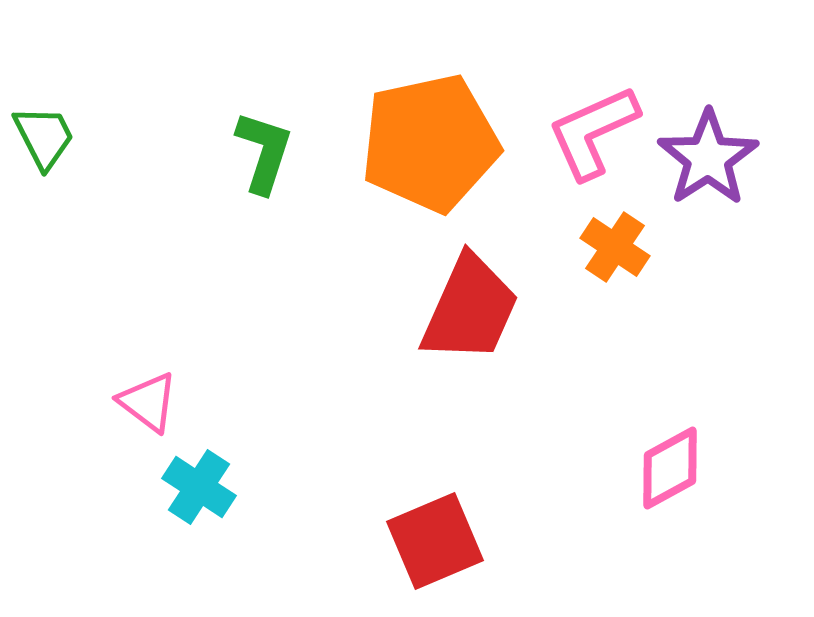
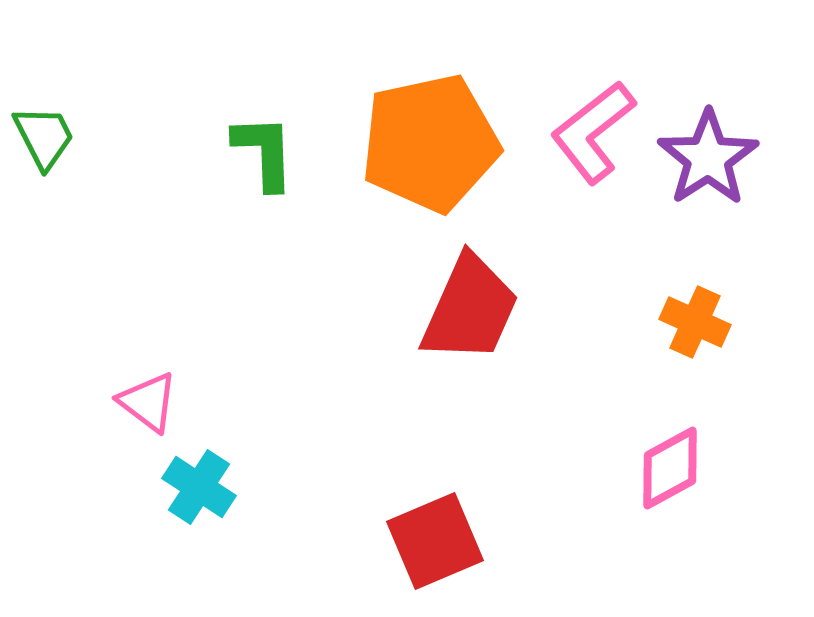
pink L-shape: rotated 14 degrees counterclockwise
green L-shape: rotated 20 degrees counterclockwise
orange cross: moved 80 px right, 75 px down; rotated 10 degrees counterclockwise
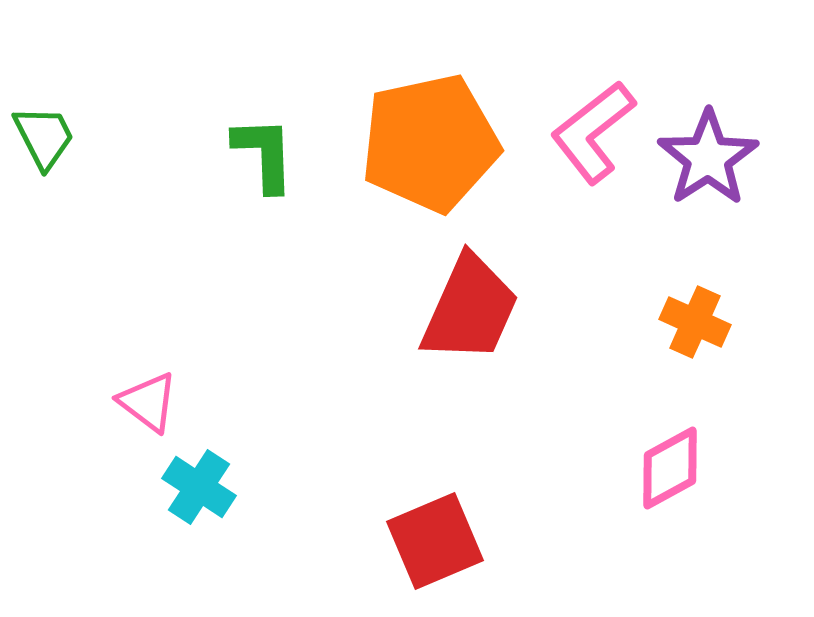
green L-shape: moved 2 px down
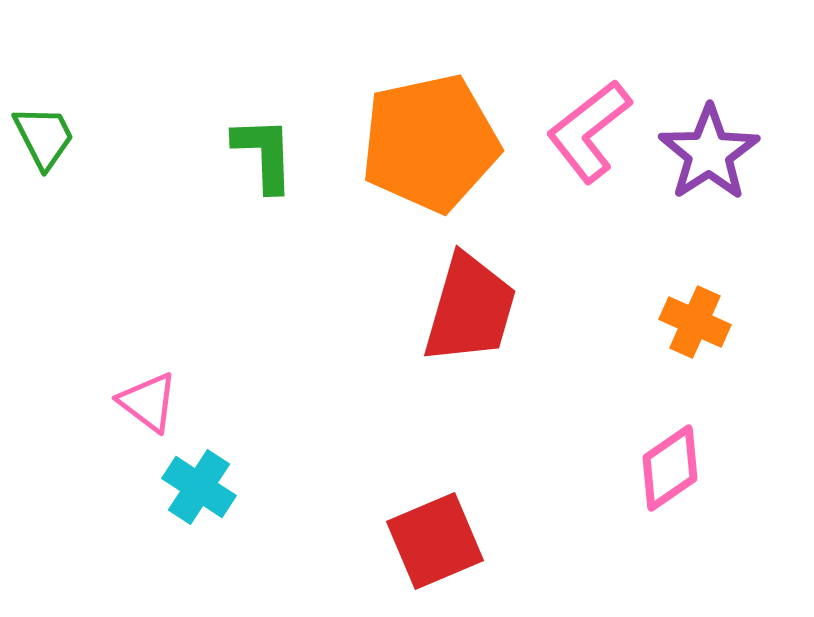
pink L-shape: moved 4 px left, 1 px up
purple star: moved 1 px right, 5 px up
red trapezoid: rotated 8 degrees counterclockwise
pink diamond: rotated 6 degrees counterclockwise
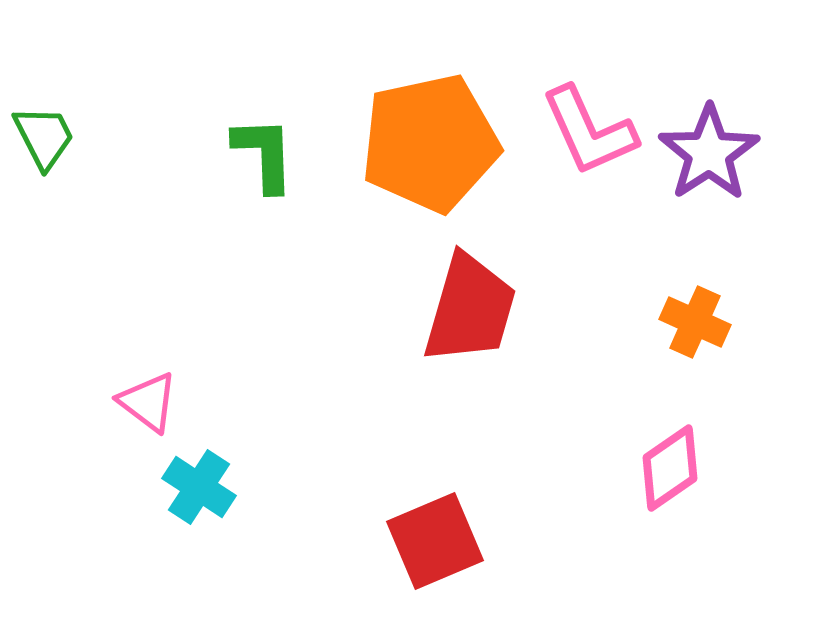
pink L-shape: rotated 76 degrees counterclockwise
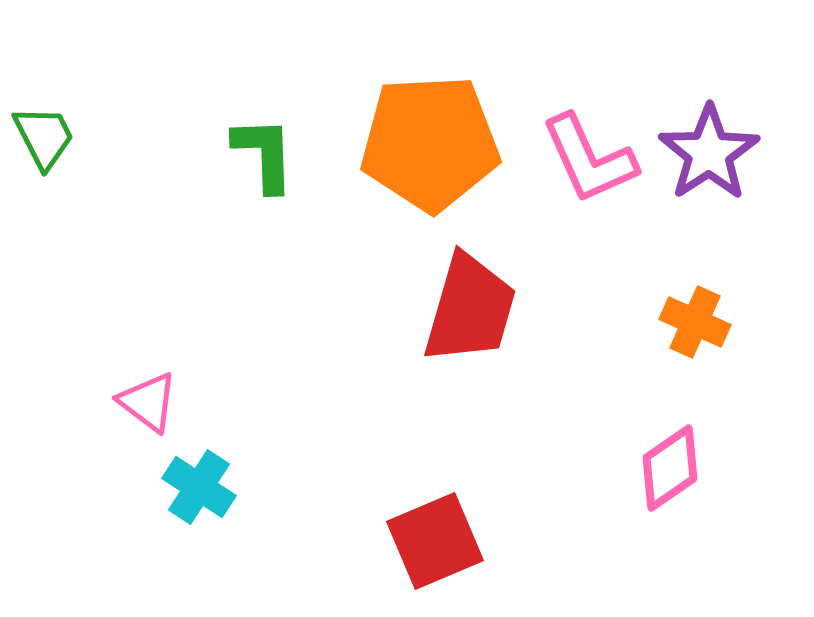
pink L-shape: moved 28 px down
orange pentagon: rotated 9 degrees clockwise
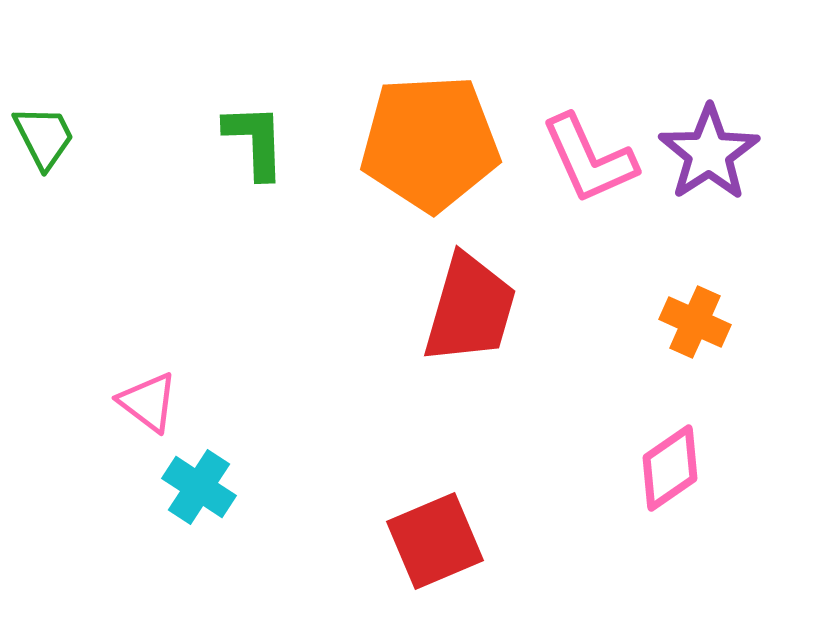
green L-shape: moved 9 px left, 13 px up
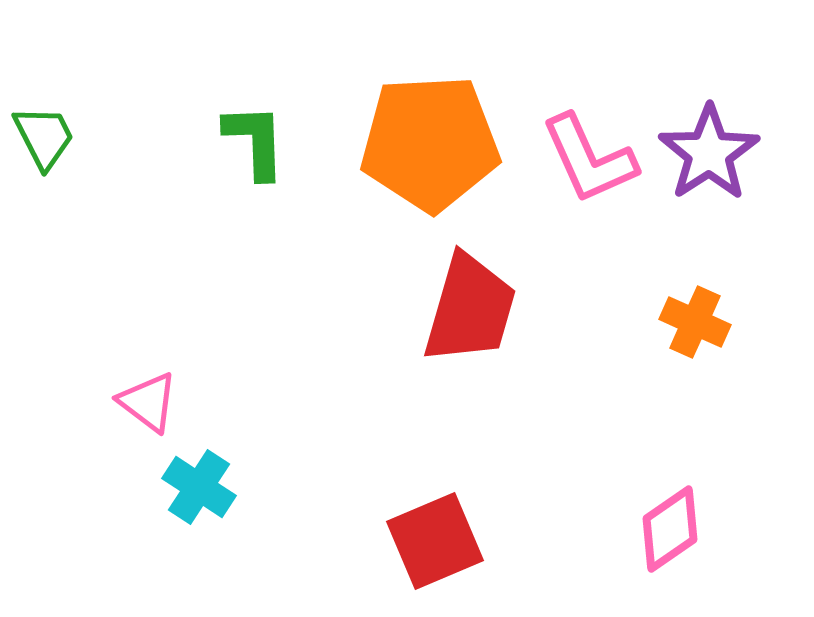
pink diamond: moved 61 px down
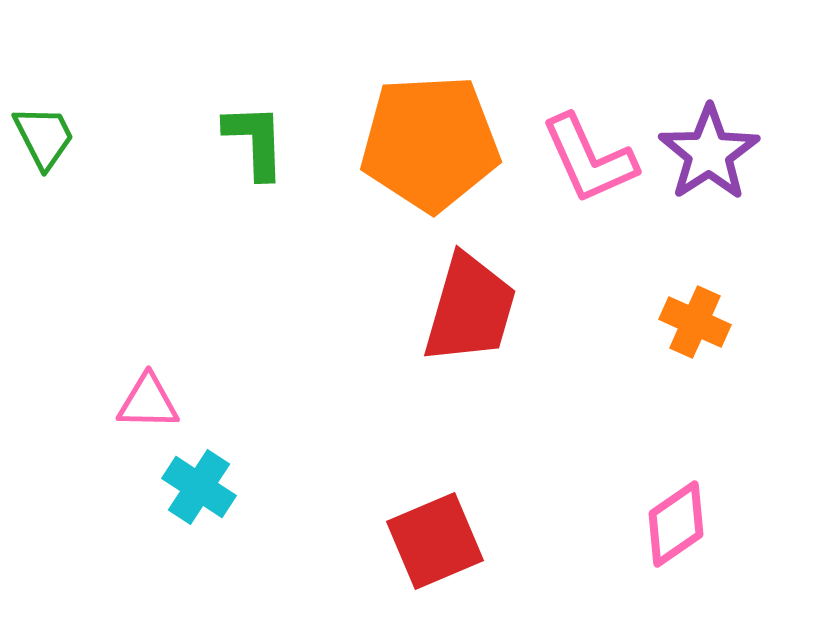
pink triangle: rotated 36 degrees counterclockwise
pink diamond: moved 6 px right, 5 px up
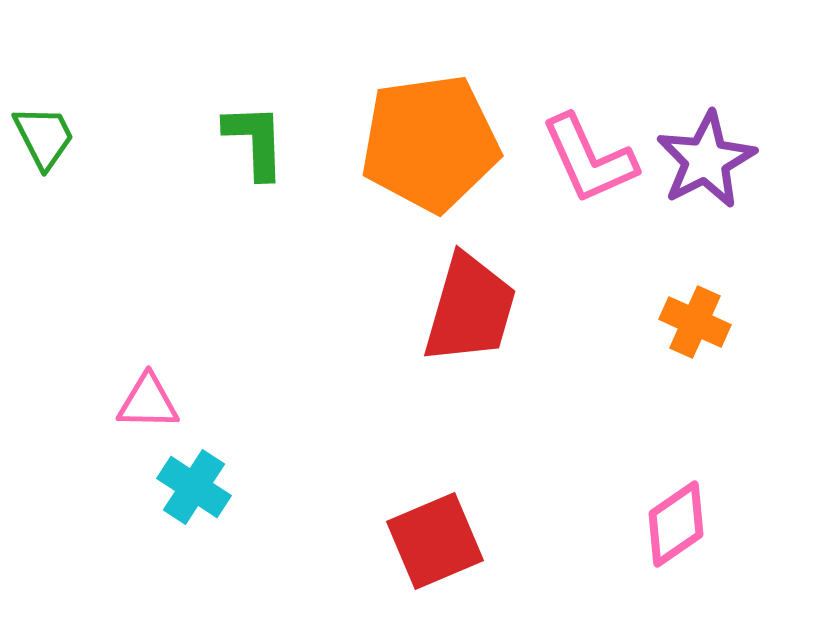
orange pentagon: rotated 5 degrees counterclockwise
purple star: moved 3 px left, 7 px down; rotated 6 degrees clockwise
cyan cross: moved 5 px left
